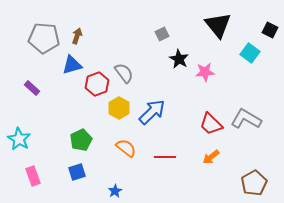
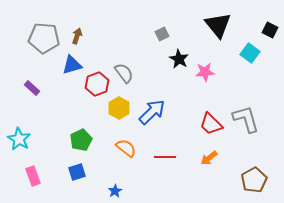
gray L-shape: rotated 44 degrees clockwise
orange arrow: moved 2 px left, 1 px down
brown pentagon: moved 3 px up
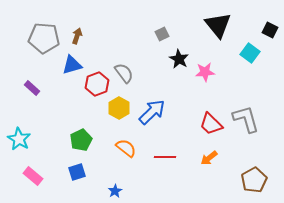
pink rectangle: rotated 30 degrees counterclockwise
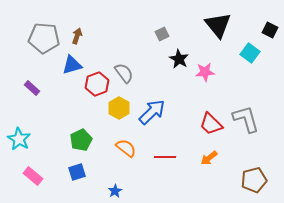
brown pentagon: rotated 15 degrees clockwise
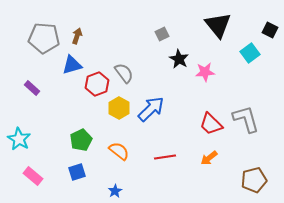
cyan square: rotated 18 degrees clockwise
blue arrow: moved 1 px left, 3 px up
orange semicircle: moved 7 px left, 3 px down
red line: rotated 10 degrees counterclockwise
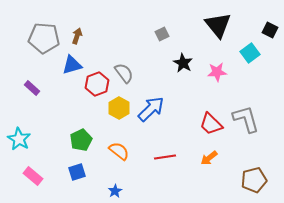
black star: moved 4 px right, 4 px down
pink star: moved 12 px right
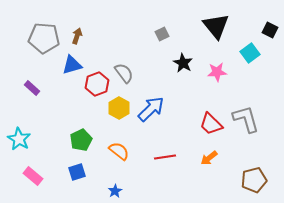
black triangle: moved 2 px left, 1 px down
